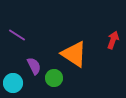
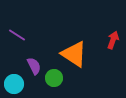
cyan circle: moved 1 px right, 1 px down
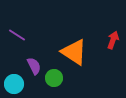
orange triangle: moved 2 px up
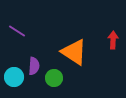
purple line: moved 4 px up
red arrow: rotated 18 degrees counterclockwise
purple semicircle: rotated 30 degrees clockwise
cyan circle: moved 7 px up
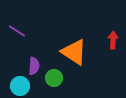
cyan circle: moved 6 px right, 9 px down
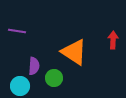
purple line: rotated 24 degrees counterclockwise
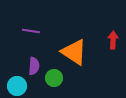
purple line: moved 14 px right
cyan circle: moved 3 px left
